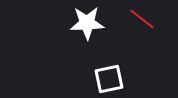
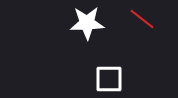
white square: rotated 12 degrees clockwise
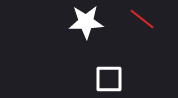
white star: moved 1 px left, 1 px up
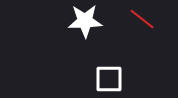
white star: moved 1 px left, 1 px up
